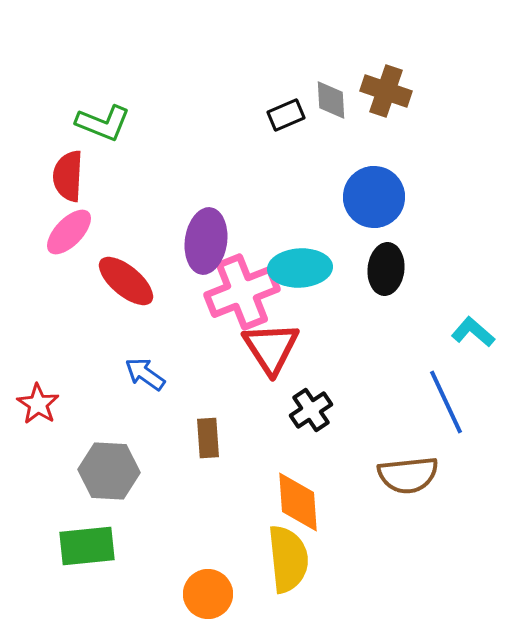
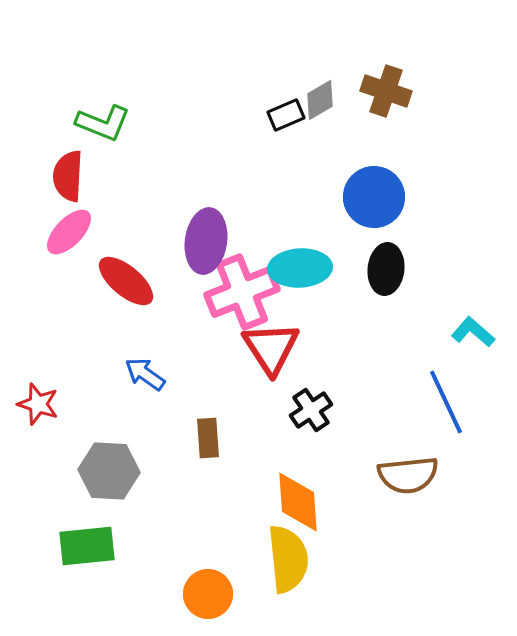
gray diamond: moved 11 px left; rotated 63 degrees clockwise
red star: rotated 15 degrees counterclockwise
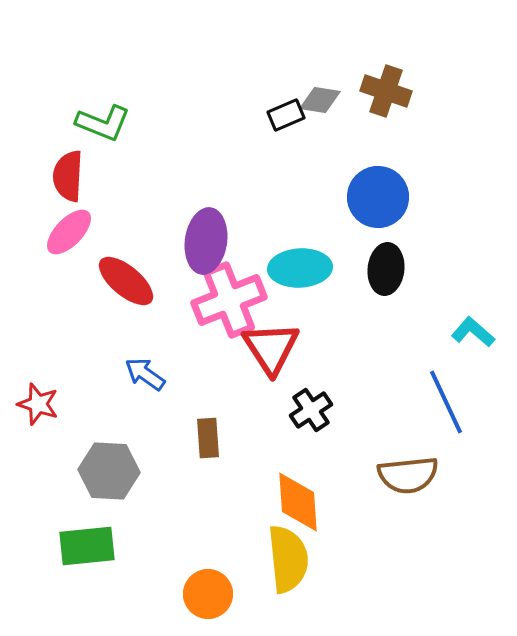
gray diamond: rotated 39 degrees clockwise
blue circle: moved 4 px right
pink cross: moved 13 px left, 8 px down
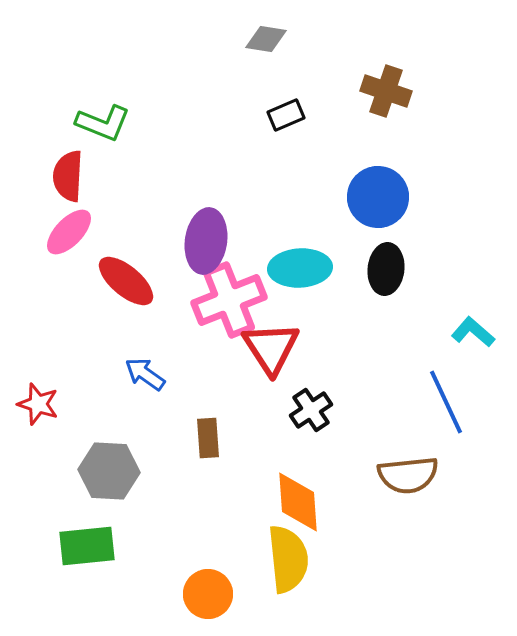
gray diamond: moved 54 px left, 61 px up
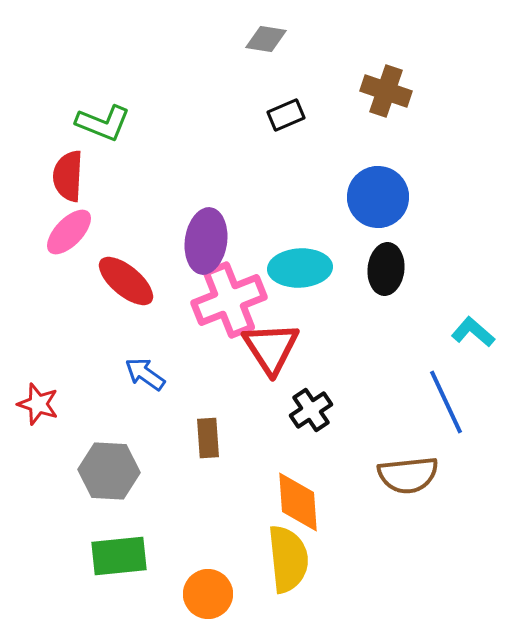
green rectangle: moved 32 px right, 10 px down
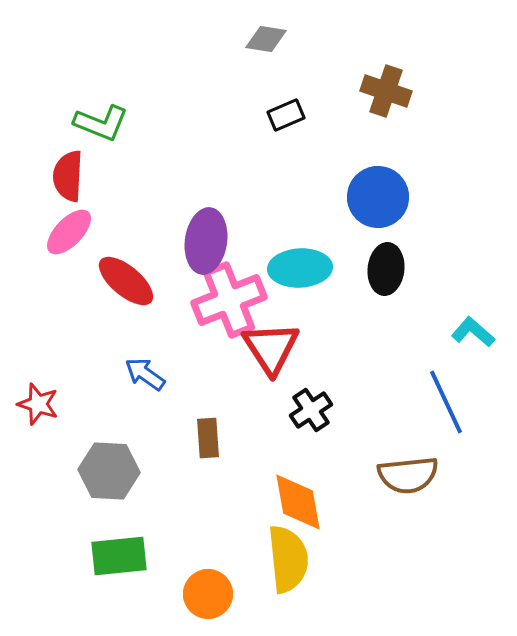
green L-shape: moved 2 px left
orange diamond: rotated 6 degrees counterclockwise
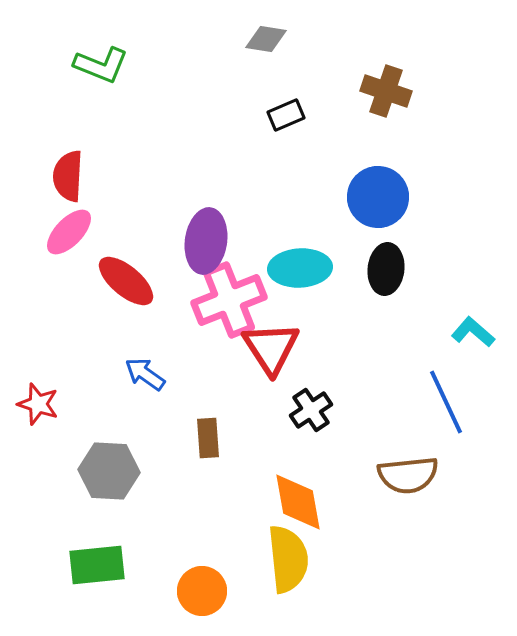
green L-shape: moved 58 px up
green rectangle: moved 22 px left, 9 px down
orange circle: moved 6 px left, 3 px up
